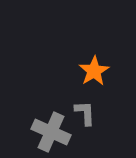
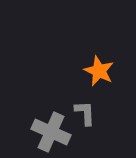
orange star: moved 5 px right; rotated 16 degrees counterclockwise
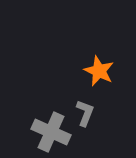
gray L-shape: rotated 24 degrees clockwise
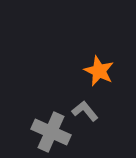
gray L-shape: moved 2 px up; rotated 60 degrees counterclockwise
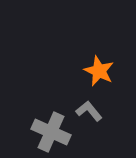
gray L-shape: moved 4 px right
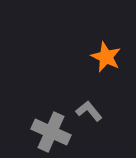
orange star: moved 7 px right, 14 px up
